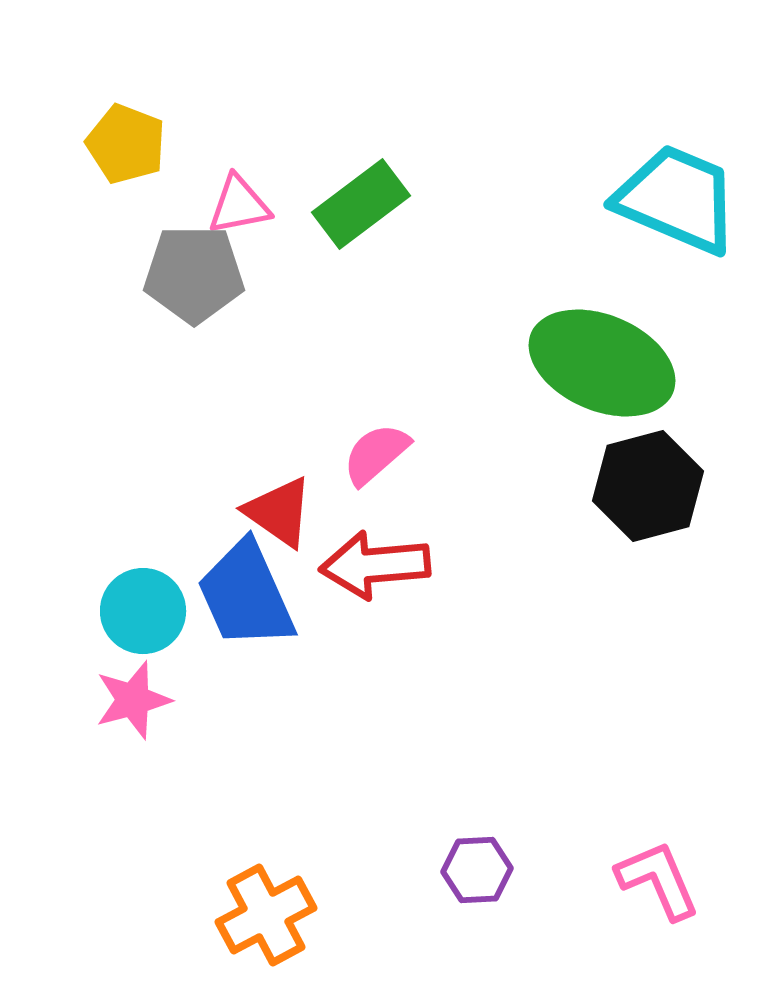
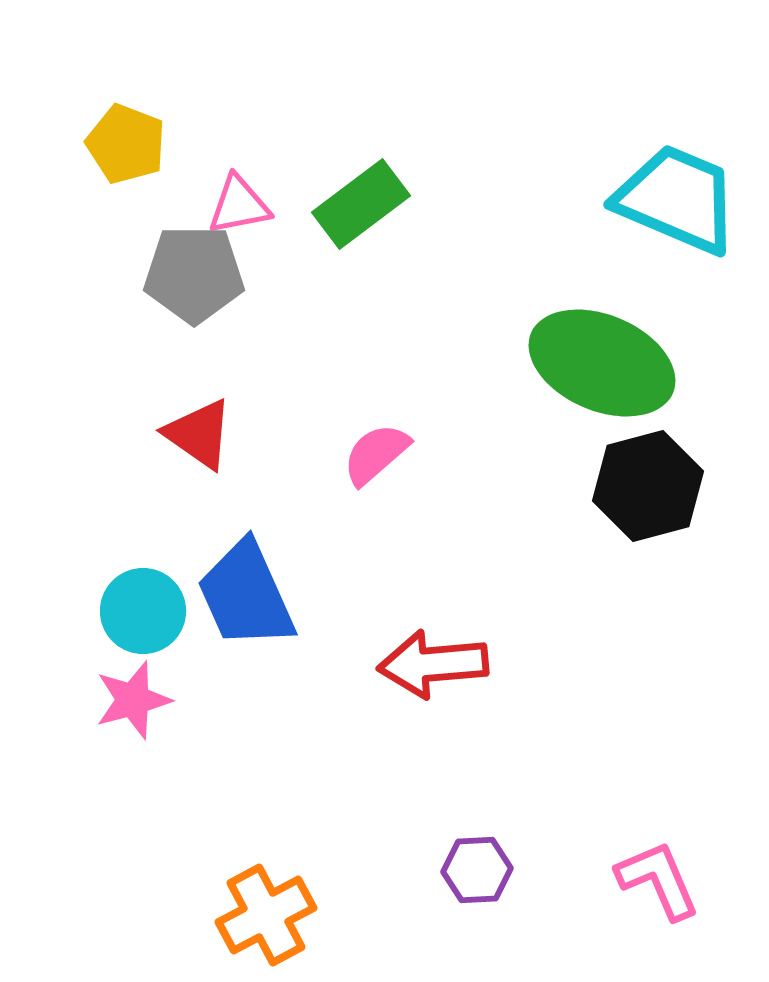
red triangle: moved 80 px left, 78 px up
red arrow: moved 58 px right, 99 px down
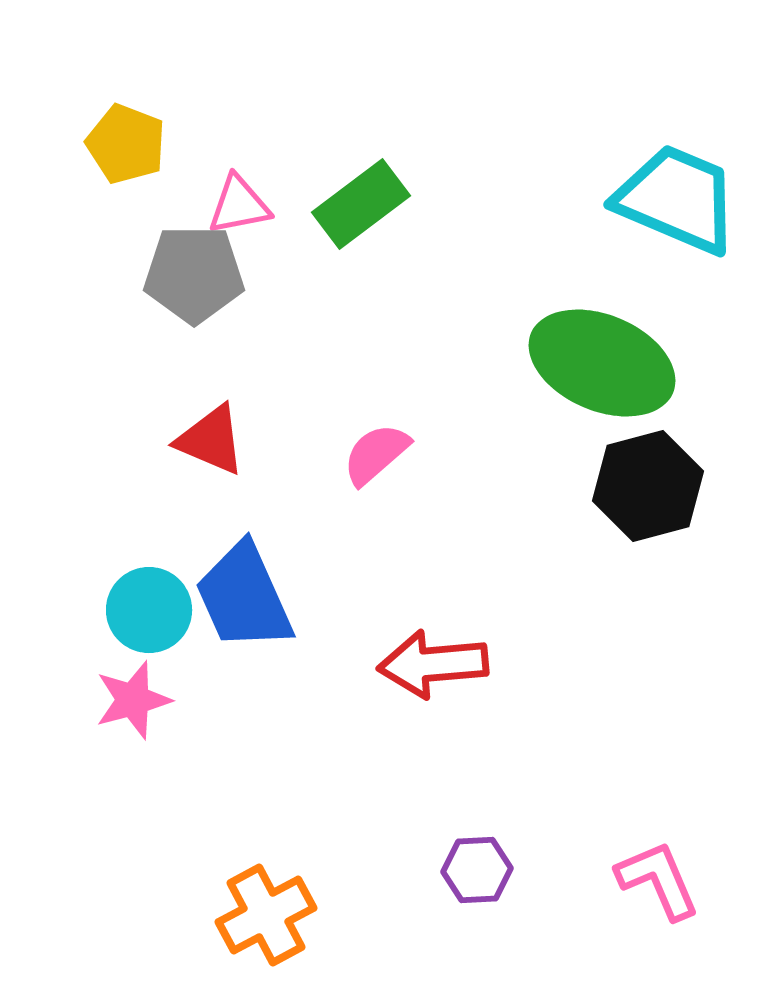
red triangle: moved 12 px right, 6 px down; rotated 12 degrees counterclockwise
blue trapezoid: moved 2 px left, 2 px down
cyan circle: moved 6 px right, 1 px up
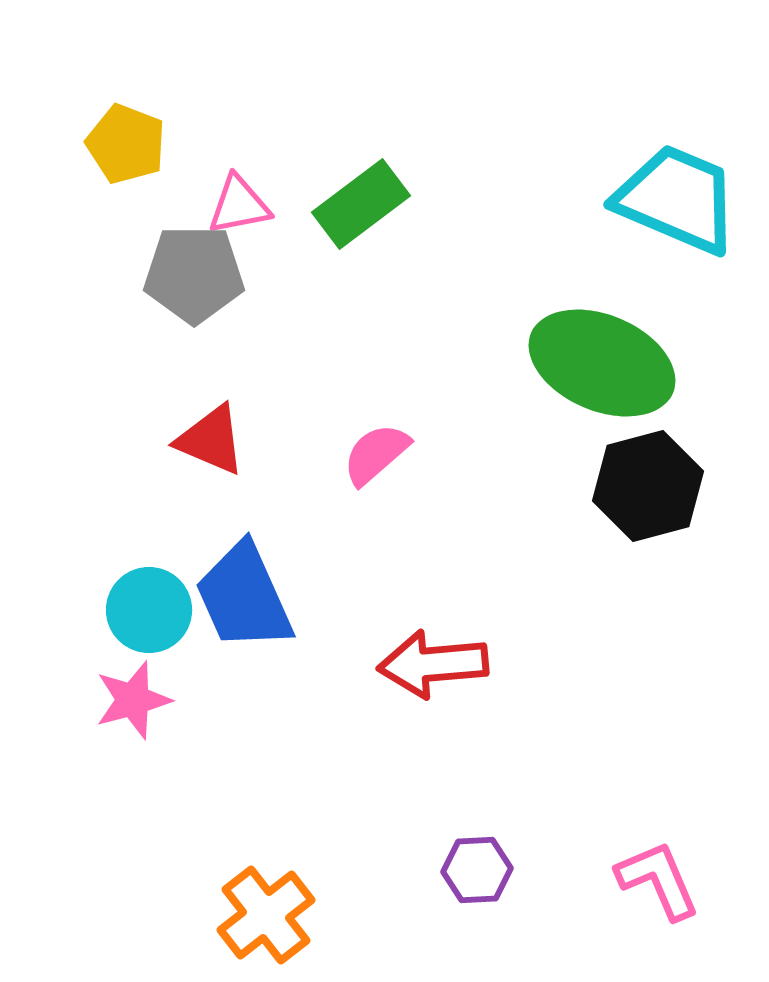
orange cross: rotated 10 degrees counterclockwise
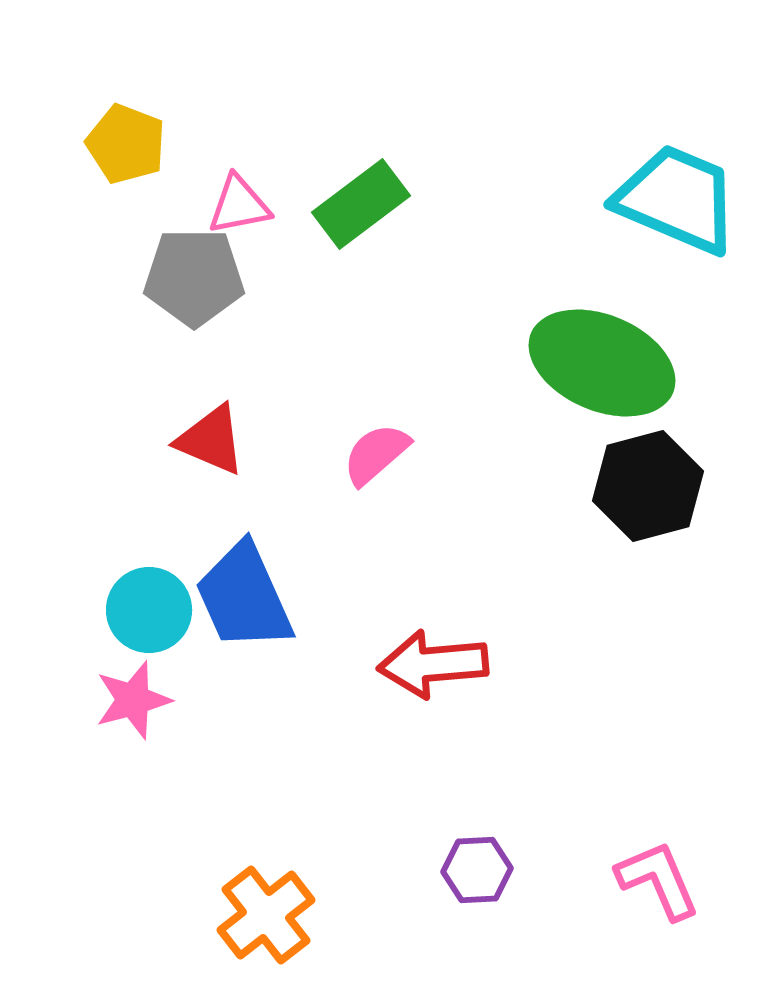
gray pentagon: moved 3 px down
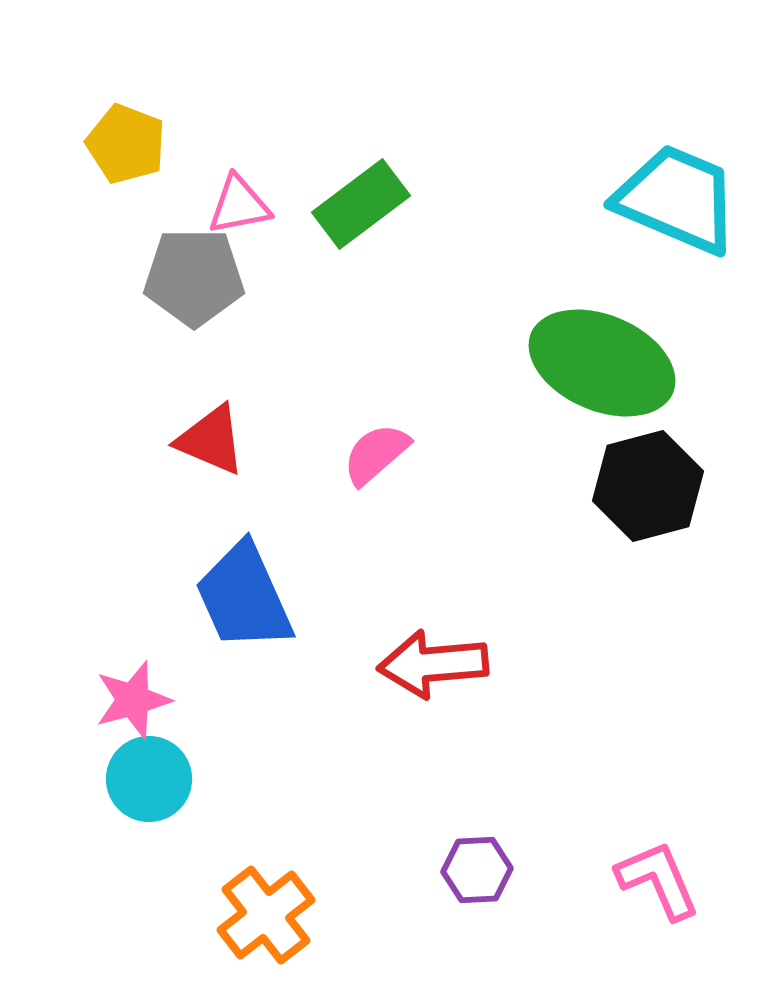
cyan circle: moved 169 px down
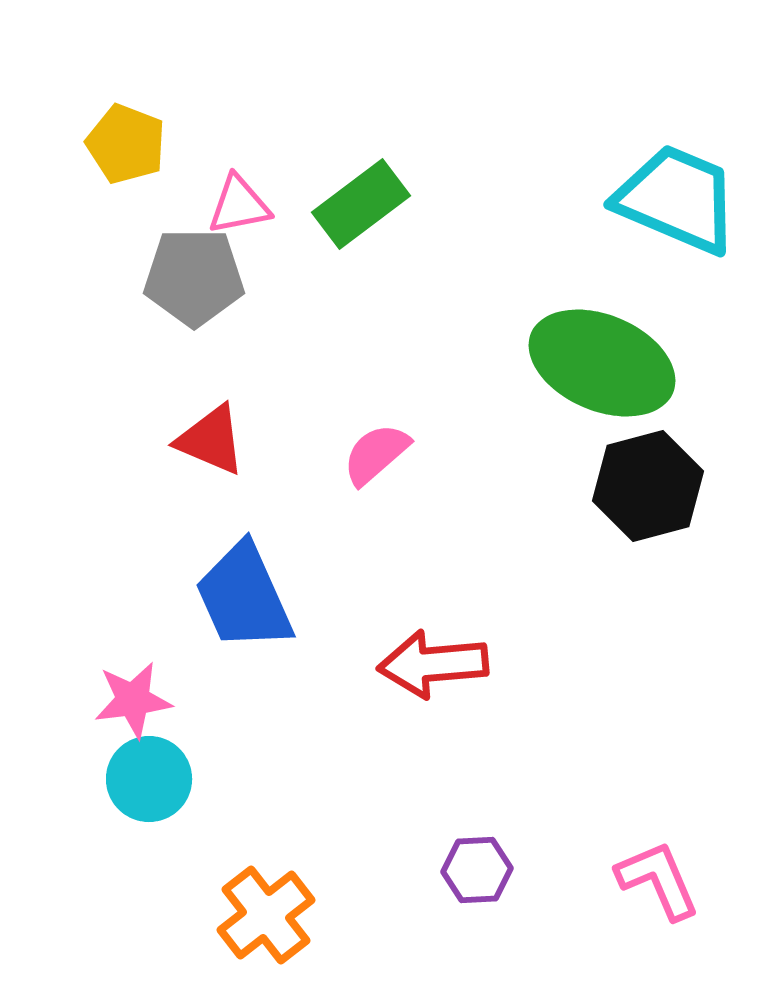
pink star: rotated 8 degrees clockwise
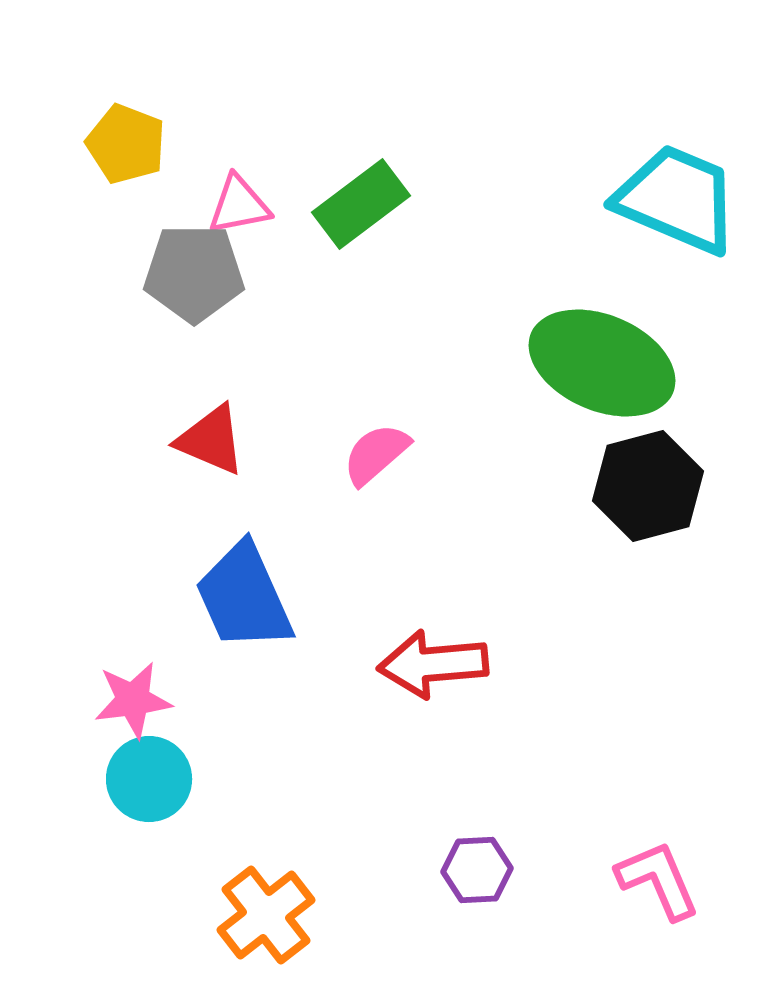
gray pentagon: moved 4 px up
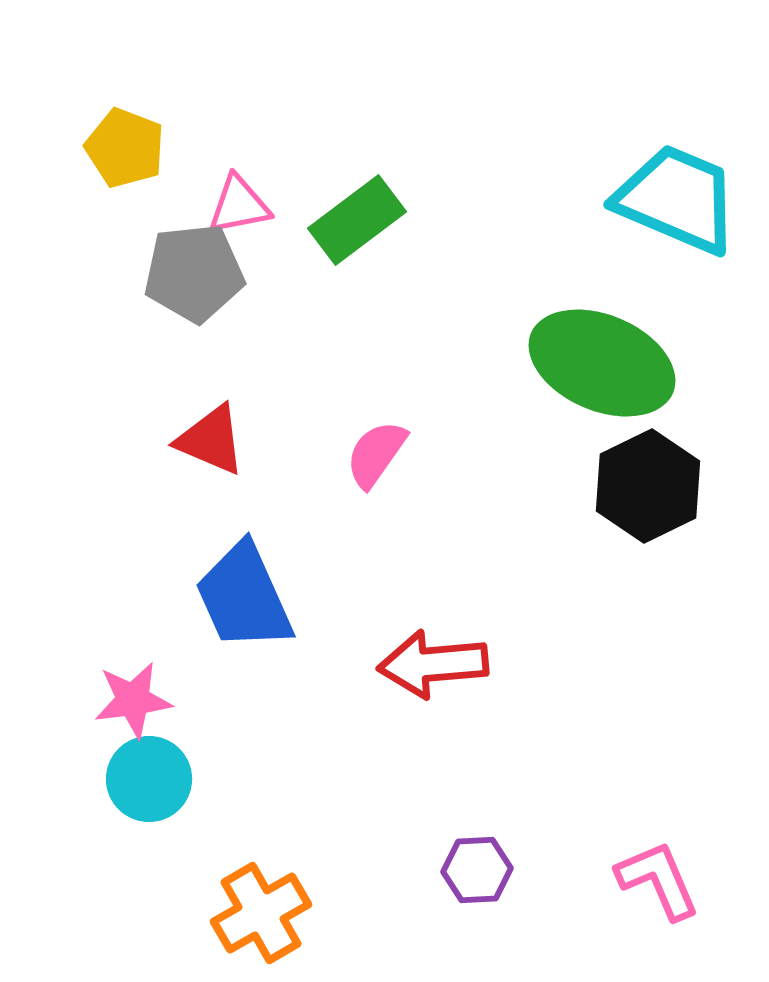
yellow pentagon: moved 1 px left, 4 px down
green rectangle: moved 4 px left, 16 px down
gray pentagon: rotated 6 degrees counterclockwise
pink semicircle: rotated 14 degrees counterclockwise
black hexagon: rotated 11 degrees counterclockwise
orange cross: moved 5 px left, 2 px up; rotated 8 degrees clockwise
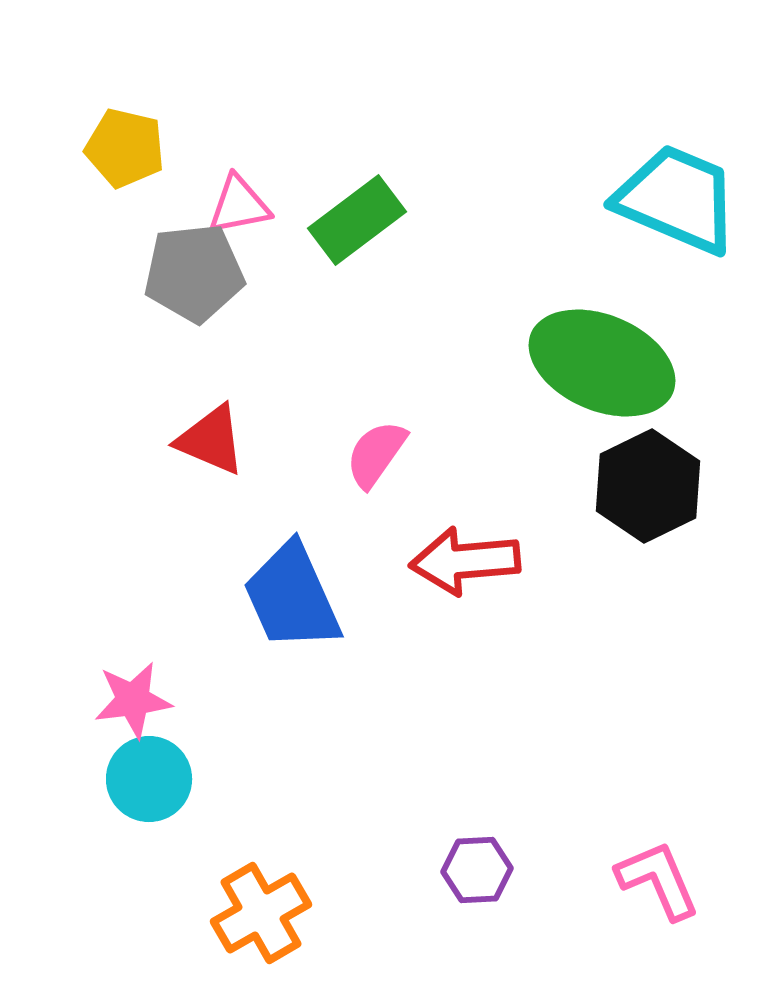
yellow pentagon: rotated 8 degrees counterclockwise
blue trapezoid: moved 48 px right
red arrow: moved 32 px right, 103 px up
